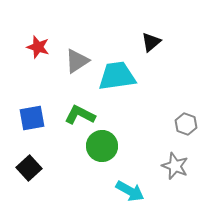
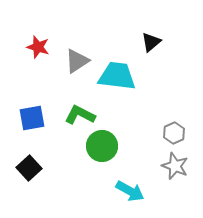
cyan trapezoid: rotated 15 degrees clockwise
gray hexagon: moved 12 px left, 9 px down; rotated 15 degrees clockwise
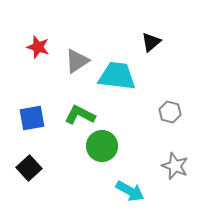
gray hexagon: moved 4 px left, 21 px up; rotated 20 degrees counterclockwise
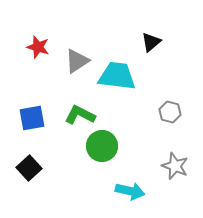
cyan arrow: rotated 16 degrees counterclockwise
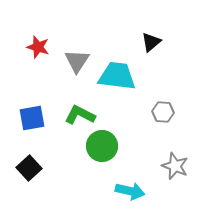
gray triangle: rotated 24 degrees counterclockwise
gray hexagon: moved 7 px left; rotated 10 degrees counterclockwise
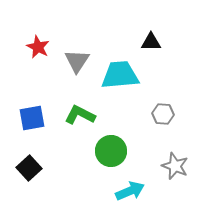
black triangle: rotated 40 degrees clockwise
red star: rotated 10 degrees clockwise
cyan trapezoid: moved 3 px right, 1 px up; rotated 12 degrees counterclockwise
gray hexagon: moved 2 px down
green circle: moved 9 px right, 5 px down
cyan arrow: rotated 36 degrees counterclockwise
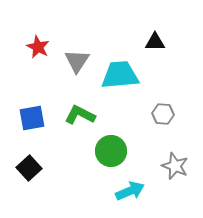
black triangle: moved 4 px right
